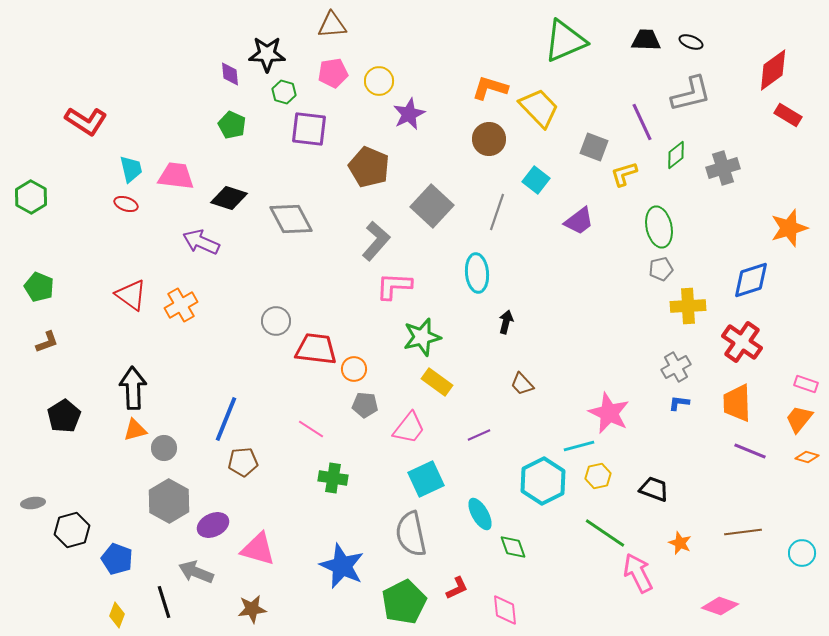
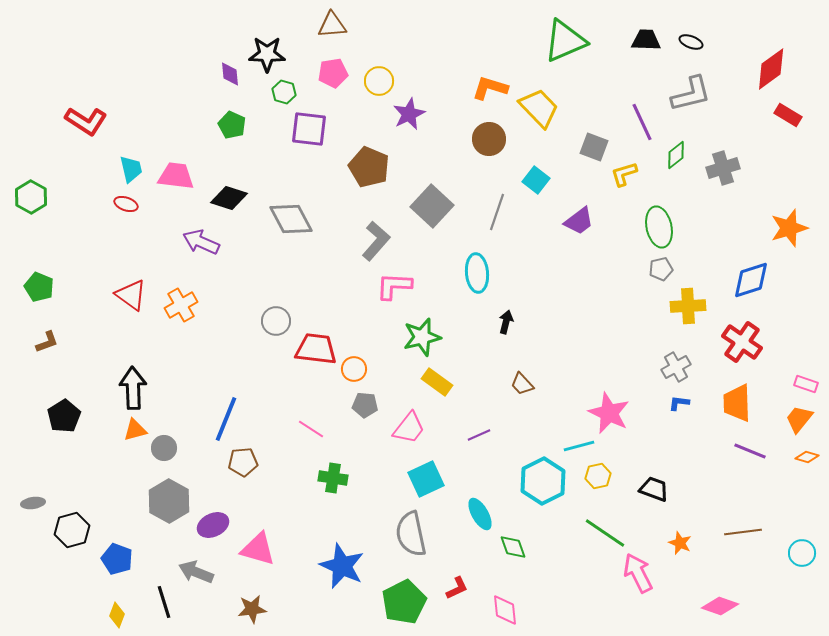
red diamond at (773, 70): moved 2 px left, 1 px up
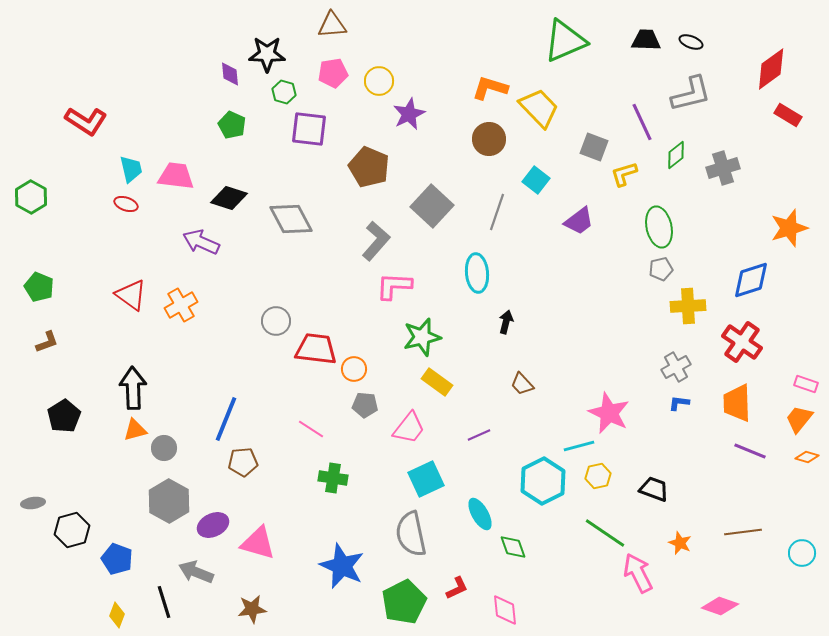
pink triangle at (258, 549): moved 6 px up
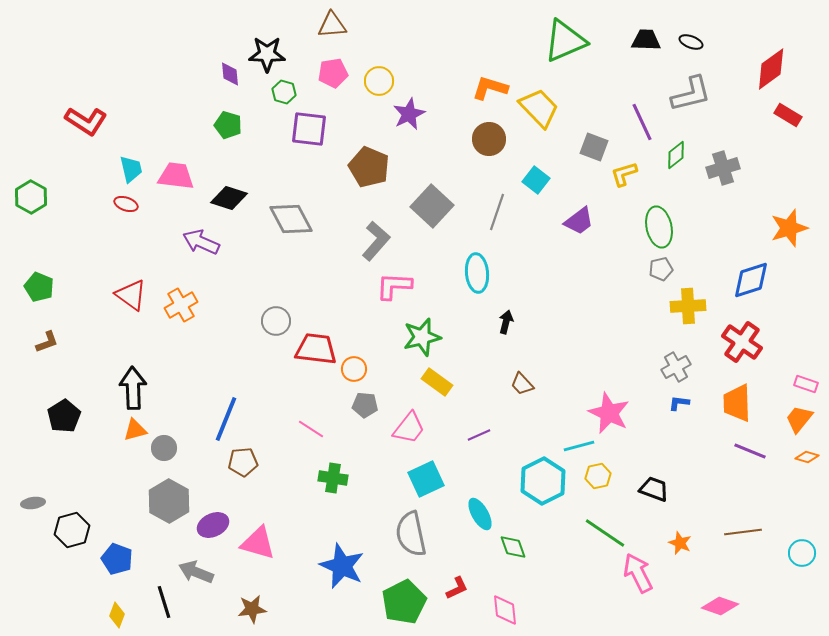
green pentagon at (232, 125): moved 4 px left; rotated 8 degrees counterclockwise
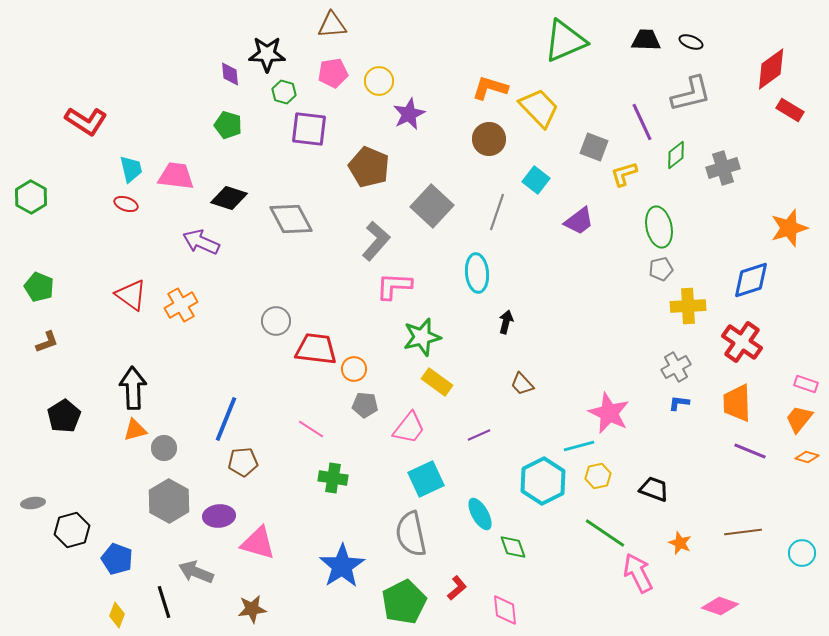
red rectangle at (788, 115): moved 2 px right, 5 px up
purple ellipse at (213, 525): moved 6 px right, 9 px up; rotated 20 degrees clockwise
blue star at (342, 566): rotated 15 degrees clockwise
red L-shape at (457, 588): rotated 15 degrees counterclockwise
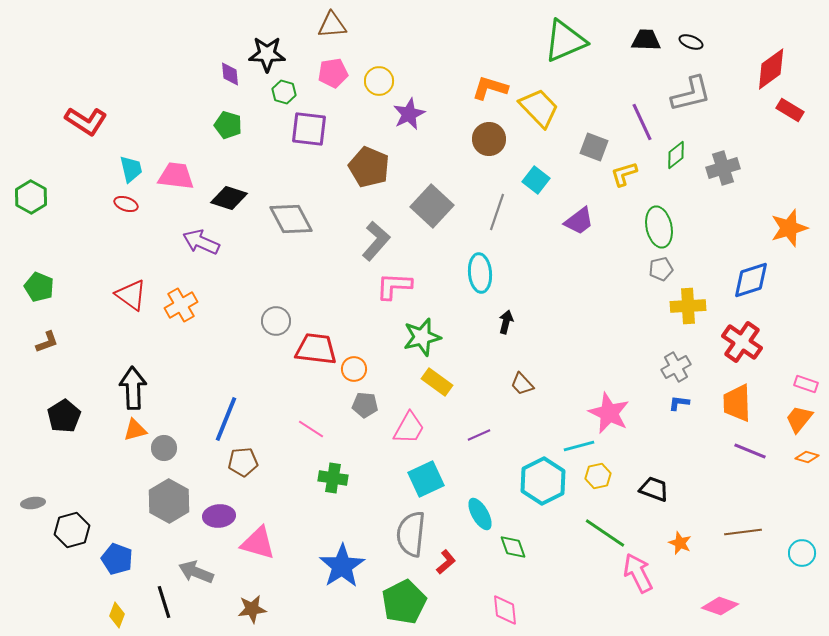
cyan ellipse at (477, 273): moved 3 px right
pink trapezoid at (409, 428): rotated 9 degrees counterclockwise
gray semicircle at (411, 534): rotated 18 degrees clockwise
red L-shape at (457, 588): moved 11 px left, 26 px up
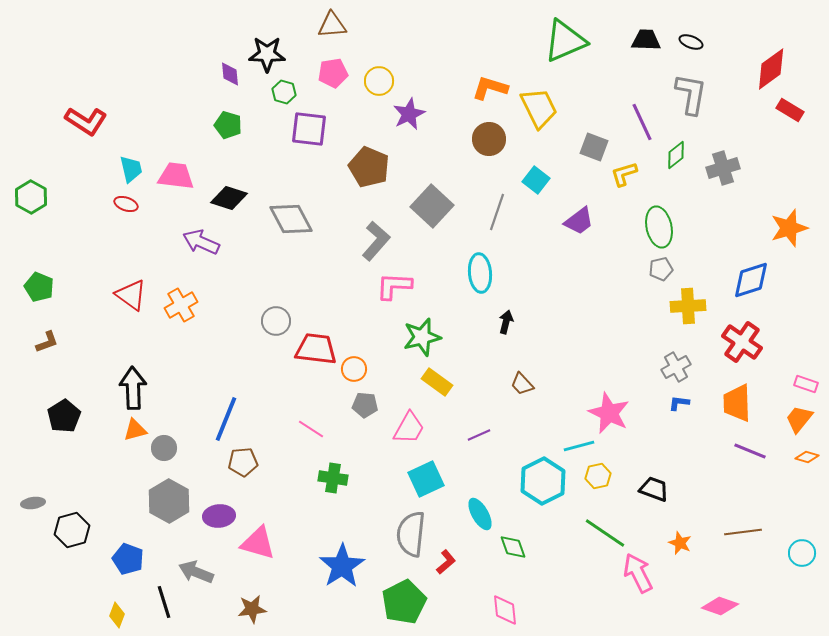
gray L-shape at (691, 94): rotated 66 degrees counterclockwise
yellow trapezoid at (539, 108): rotated 18 degrees clockwise
blue pentagon at (117, 559): moved 11 px right
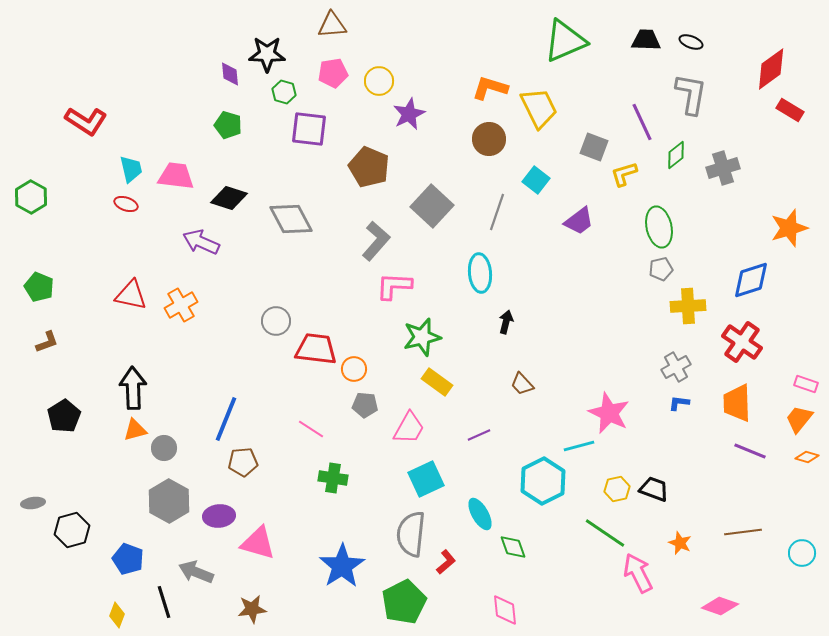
red triangle at (131, 295): rotated 24 degrees counterclockwise
yellow hexagon at (598, 476): moved 19 px right, 13 px down
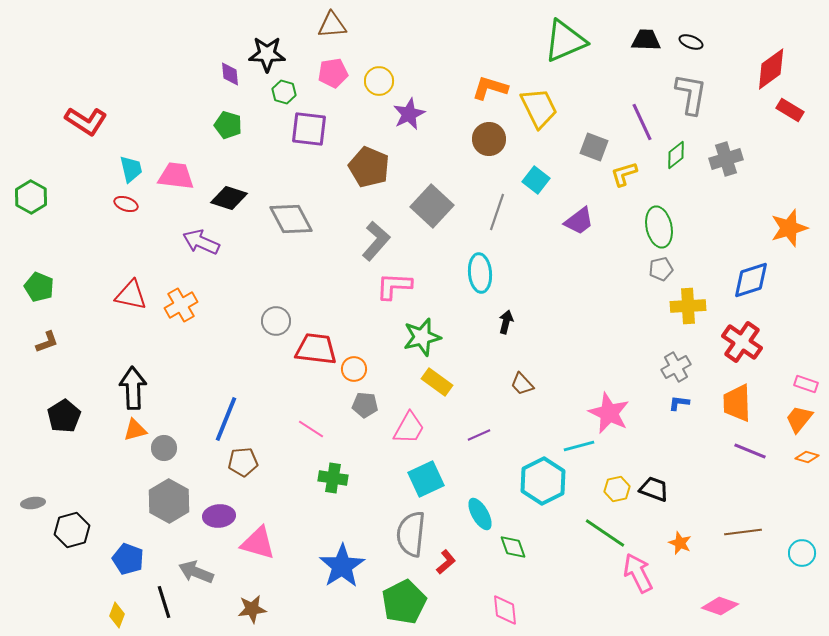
gray cross at (723, 168): moved 3 px right, 9 px up
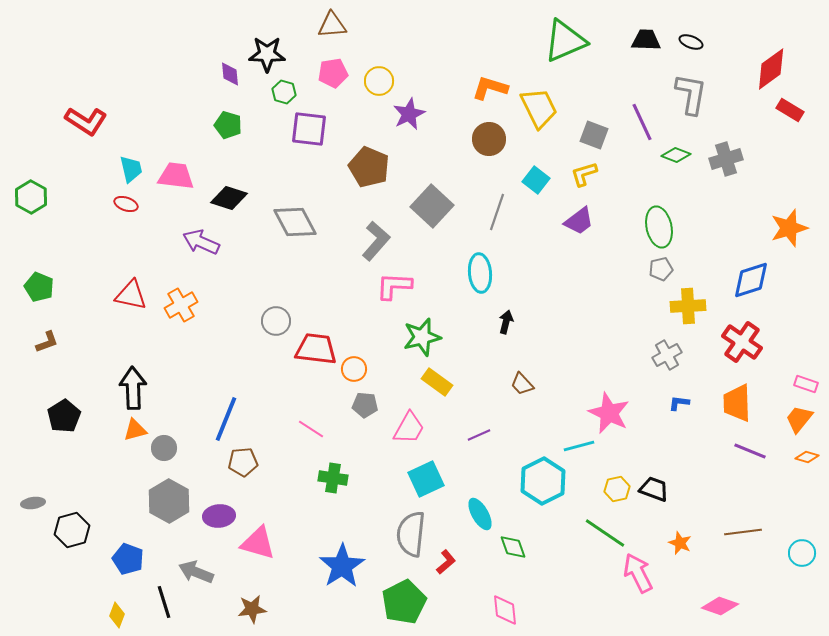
gray square at (594, 147): moved 12 px up
green diamond at (676, 155): rotated 60 degrees clockwise
yellow L-shape at (624, 174): moved 40 px left
gray diamond at (291, 219): moved 4 px right, 3 px down
gray cross at (676, 367): moved 9 px left, 12 px up
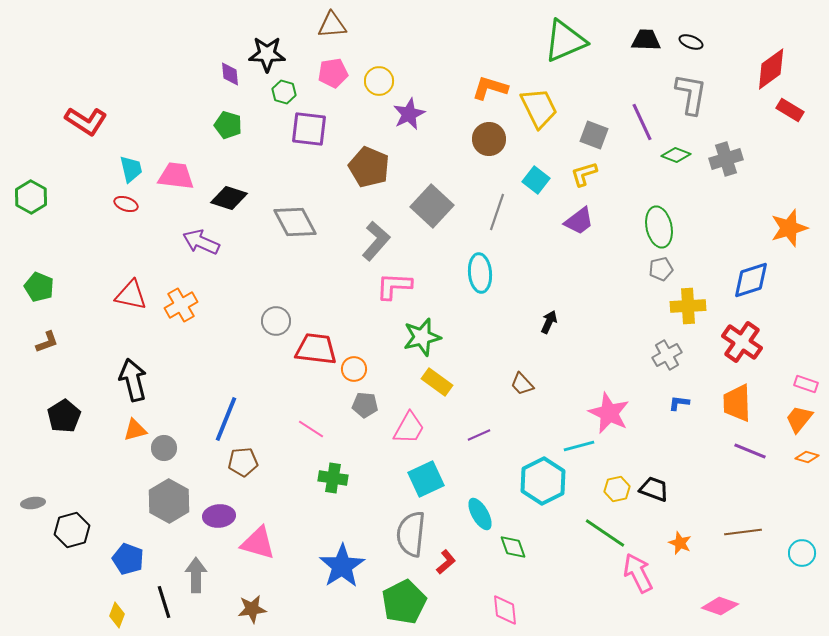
black arrow at (506, 322): moved 43 px right; rotated 10 degrees clockwise
black arrow at (133, 388): moved 8 px up; rotated 12 degrees counterclockwise
gray arrow at (196, 572): moved 3 px down; rotated 68 degrees clockwise
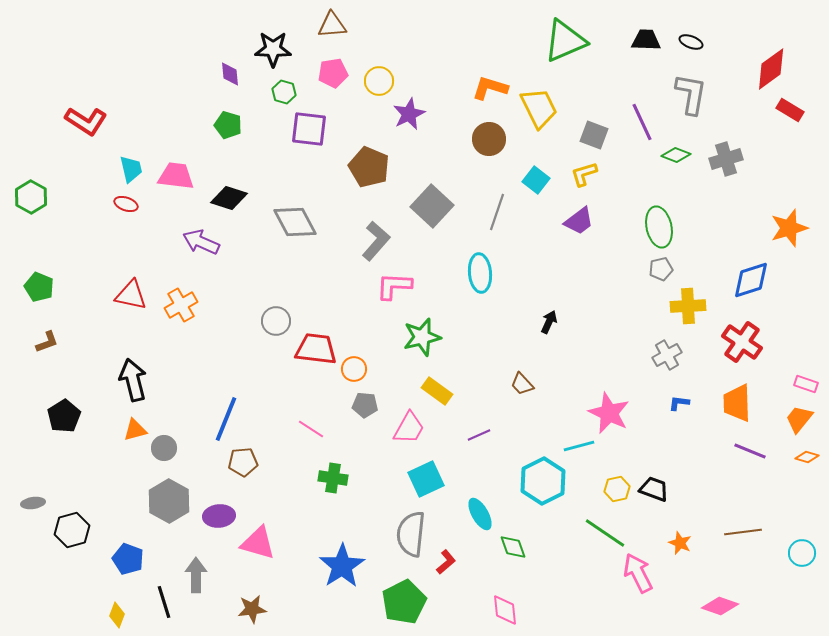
black star at (267, 54): moved 6 px right, 5 px up
yellow rectangle at (437, 382): moved 9 px down
